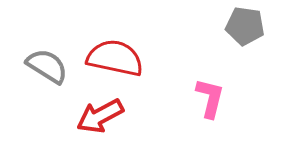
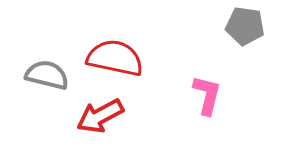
gray semicircle: moved 9 px down; rotated 18 degrees counterclockwise
pink L-shape: moved 3 px left, 3 px up
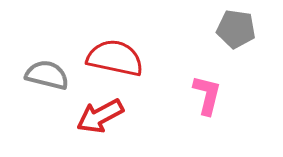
gray pentagon: moved 9 px left, 3 px down
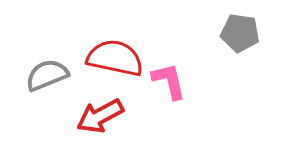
gray pentagon: moved 4 px right, 4 px down
gray semicircle: rotated 36 degrees counterclockwise
pink L-shape: moved 38 px left, 14 px up; rotated 27 degrees counterclockwise
